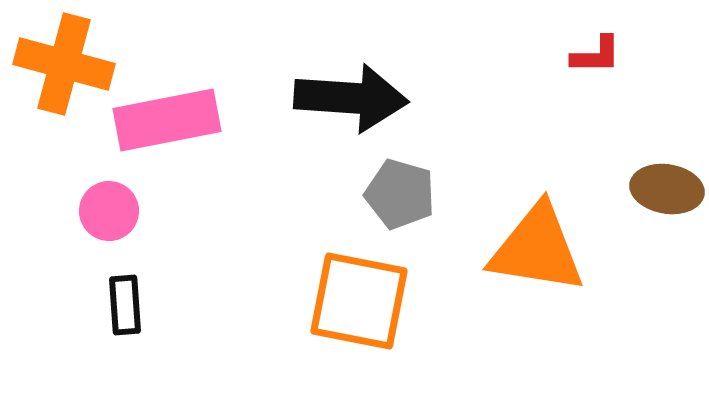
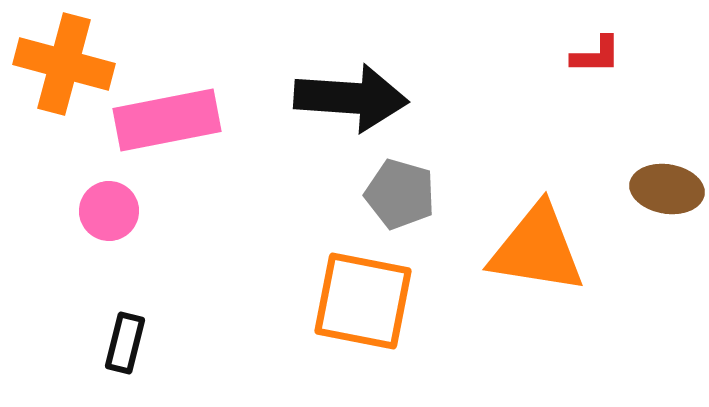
orange square: moved 4 px right
black rectangle: moved 38 px down; rotated 18 degrees clockwise
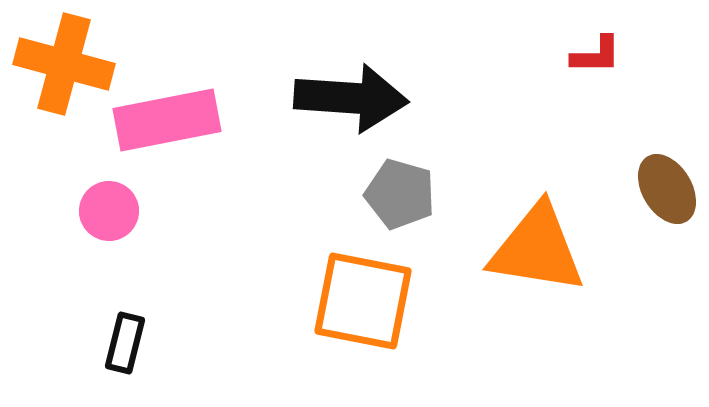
brown ellipse: rotated 50 degrees clockwise
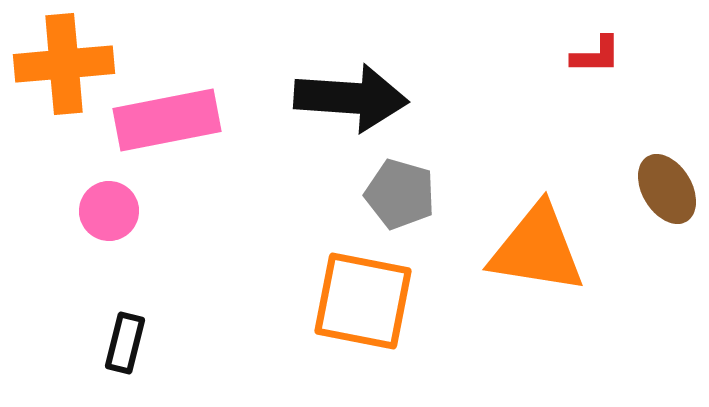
orange cross: rotated 20 degrees counterclockwise
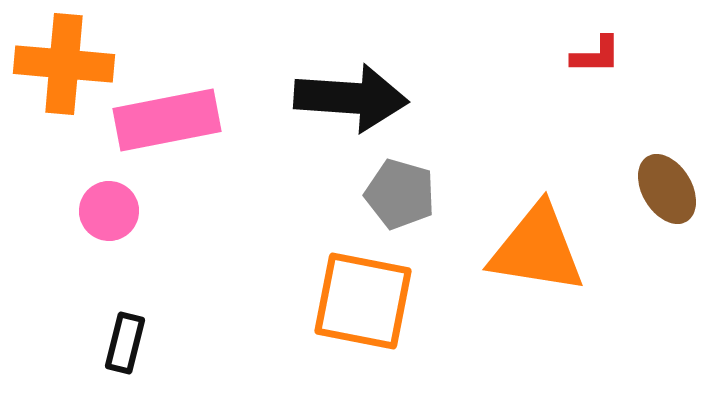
orange cross: rotated 10 degrees clockwise
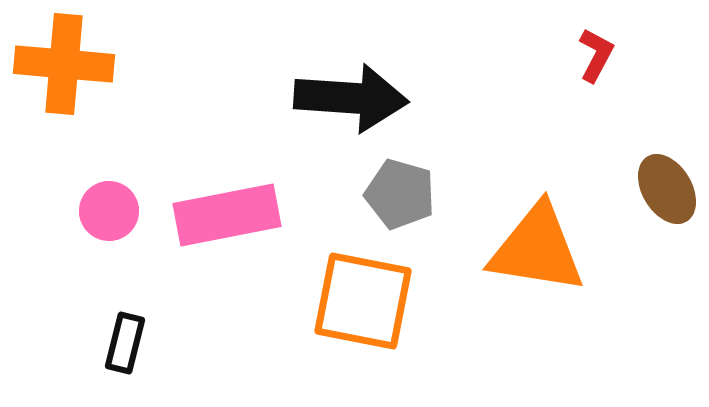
red L-shape: rotated 62 degrees counterclockwise
pink rectangle: moved 60 px right, 95 px down
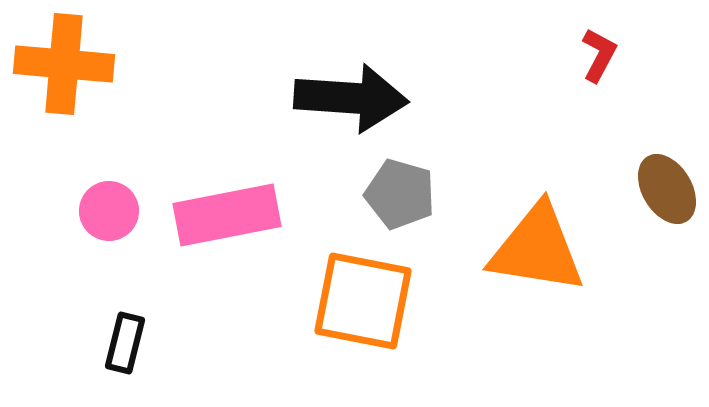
red L-shape: moved 3 px right
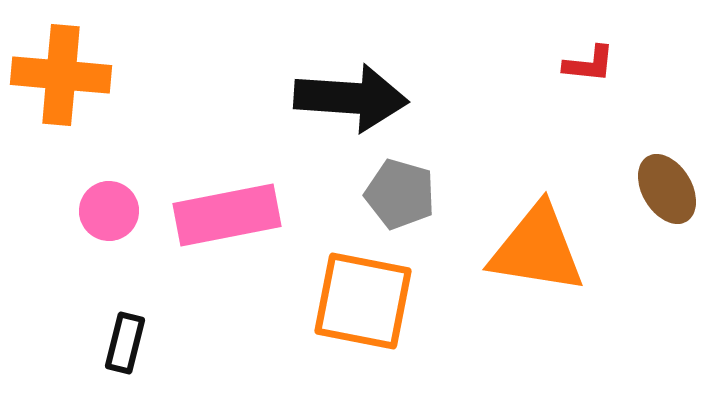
red L-shape: moved 10 px left, 9 px down; rotated 68 degrees clockwise
orange cross: moved 3 px left, 11 px down
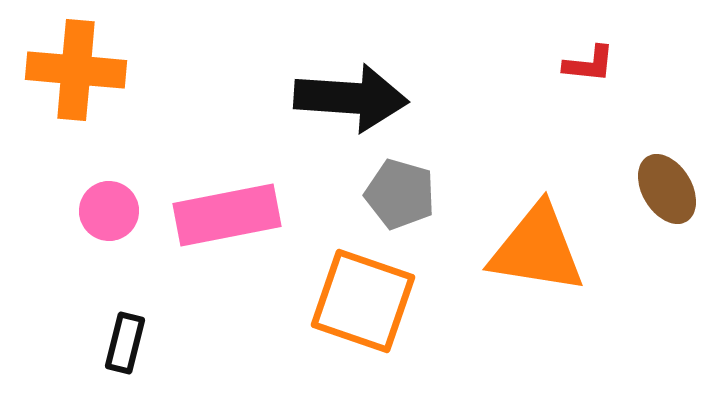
orange cross: moved 15 px right, 5 px up
orange square: rotated 8 degrees clockwise
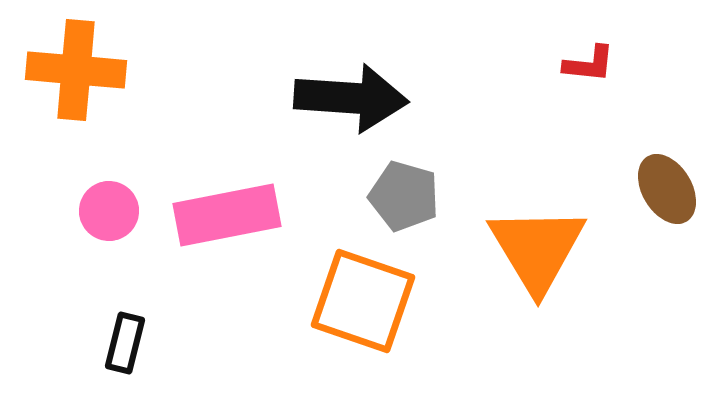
gray pentagon: moved 4 px right, 2 px down
orange triangle: rotated 50 degrees clockwise
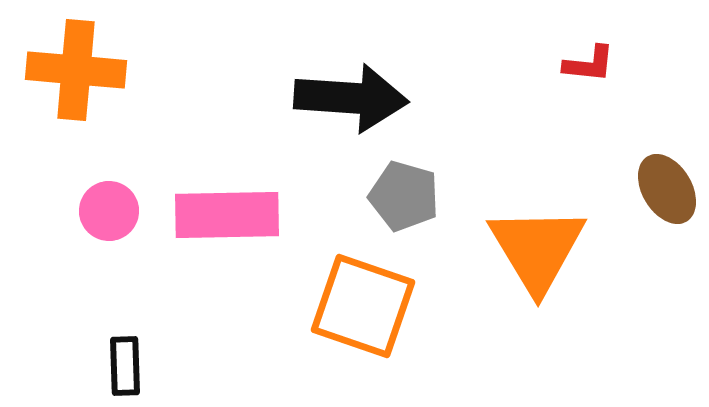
pink rectangle: rotated 10 degrees clockwise
orange square: moved 5 px down
black rectangle: moved 23 px down; rotated 16 degrees counterclockwise
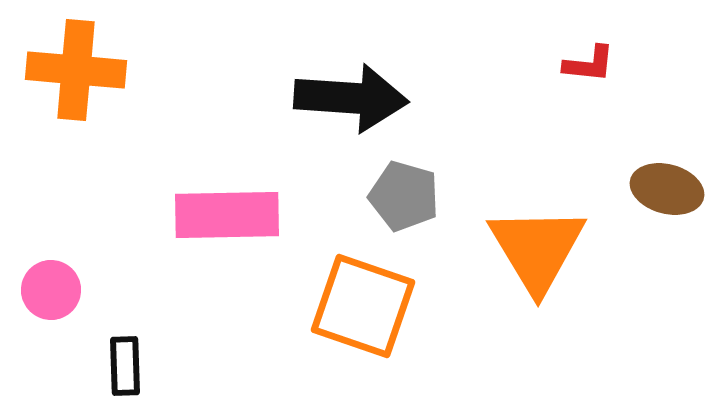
brown ellipse: rotated 44 degrees counterclockwise
pink circle: moved 58 px left, 79 px down
